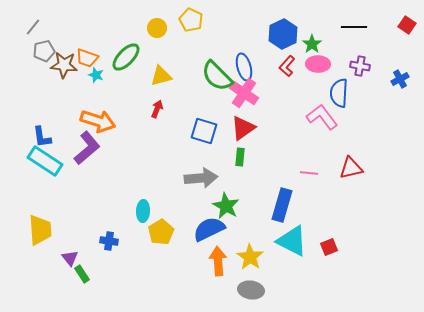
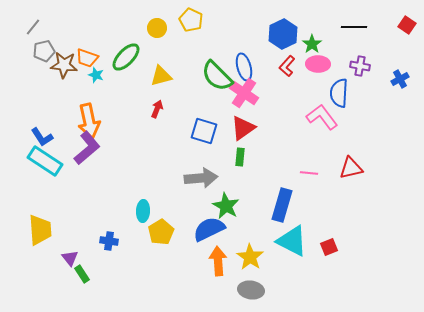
orange arrow at (98, 121): moved 9 px left; rotated 60 degrees clockwise
blue L-shape at (42, 137): rotated 25 degrees counterclockwise
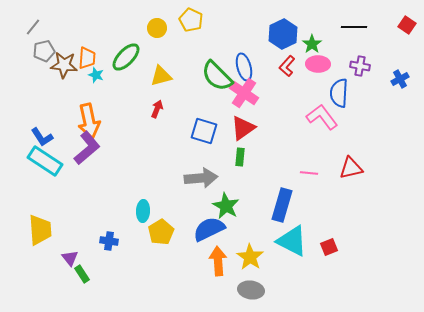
orange trapezoid at (87, 58): rotated 105 degrees counterclockwise
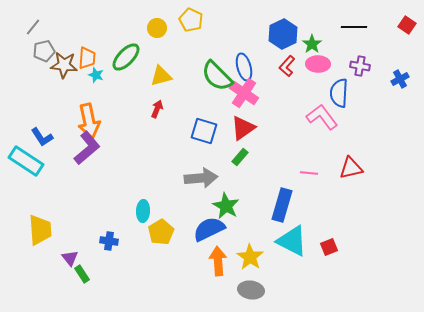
green rectangle at (240, 157): rotated 36 degrees clockwise
cyan rectangle at (45, 161): moved 19 px left
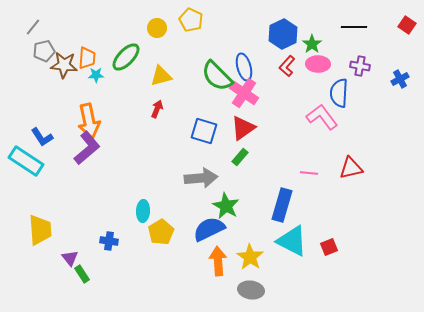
cyan star at (96, 75): rotated 21 degrees counterclockwise
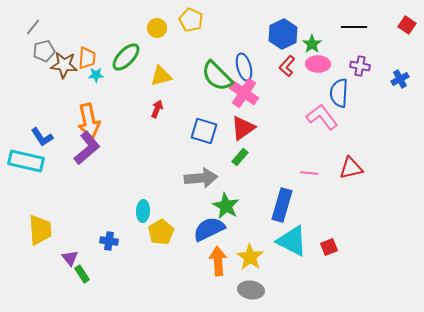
cyan rectangle at (26, 161): rotated 20 degrees counterclockwise
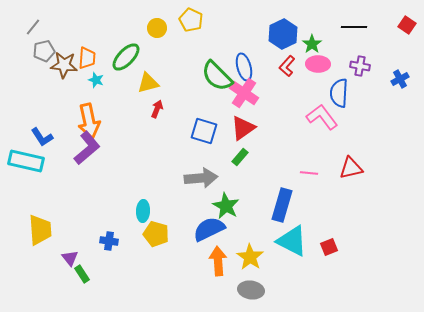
cyan star at (96, 75): moved 5 px down; rotated 21 degrees clockwise
yellow triangle at (161, 76): moved 13 px left, 7 px down
yellow pentagon at (161, 232): moved 5 px left, 2 px down; rotated 25 degrees counterclockwise
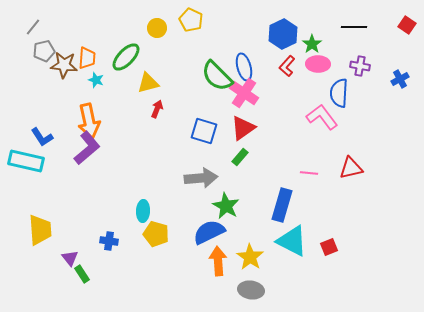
blue semicircle at (209, 229): moved 3 px down
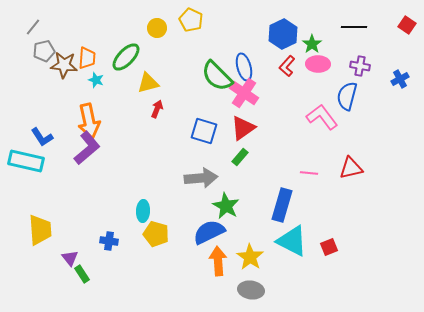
blue semicircle at (339, 93): moved 8 px right, 3 px down; rotated 12 degrees clockwise
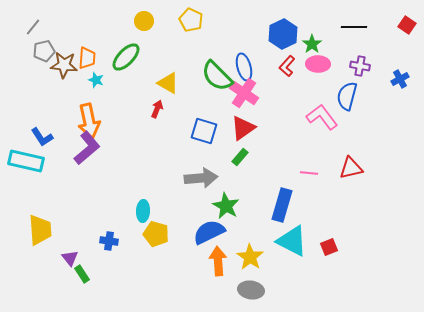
yellow circle at (157, 28): moved 13 px left, 7 px up
yellow triangle at (148, 83): moved 20 px right; rotated 45 degrees clockwise
